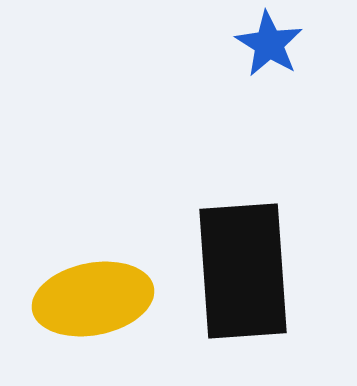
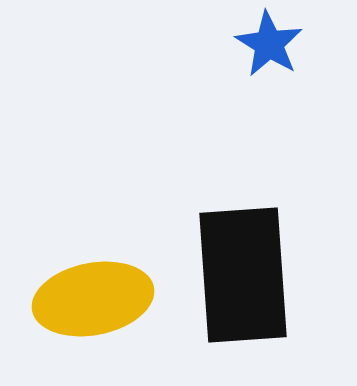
black rectangle: moved 4 px down
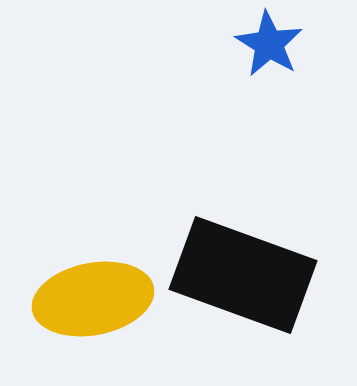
black rectangle: rotated 66 degrees counterclockwise
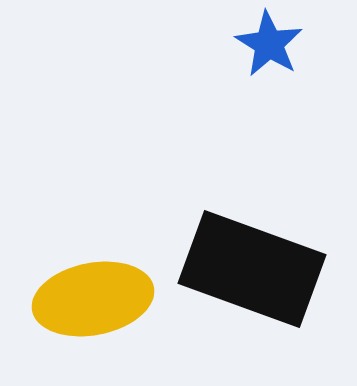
black rectangle: moved 9 px right, 6 px up
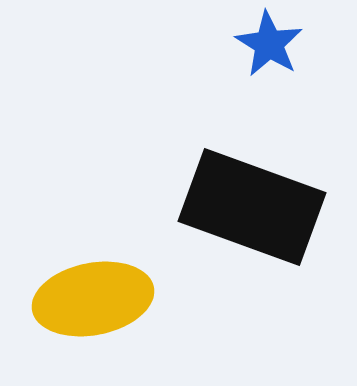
black rectangle: moved 62 px up
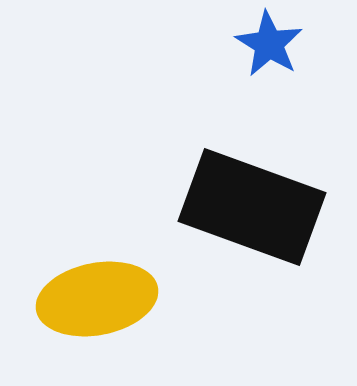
yellow ellipse: moved 4 px right
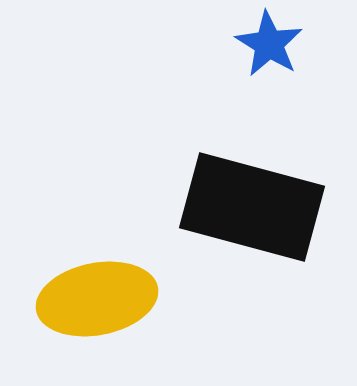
black rectangle: rotated 5 degrees counterclockwise
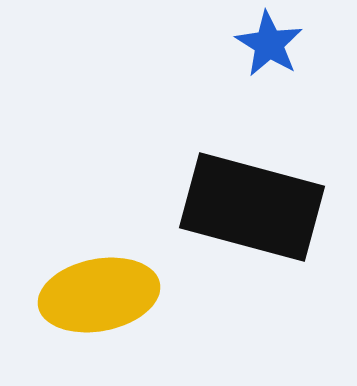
yellow ellipse: moved 2 px right, 4 px up
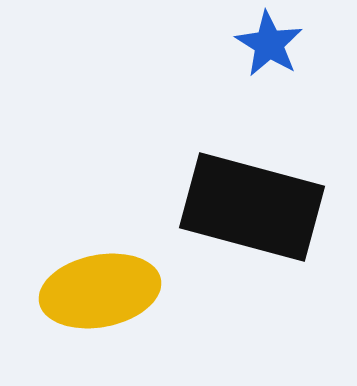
yellow ellipse: moved 1 px right, 4 px up
